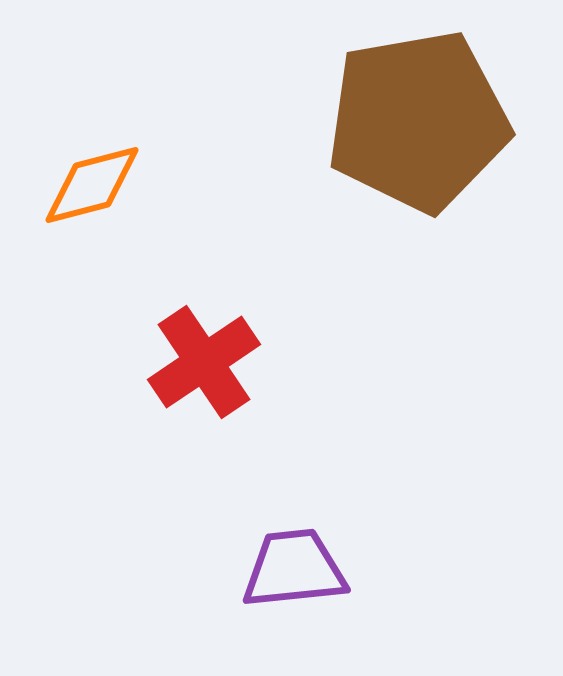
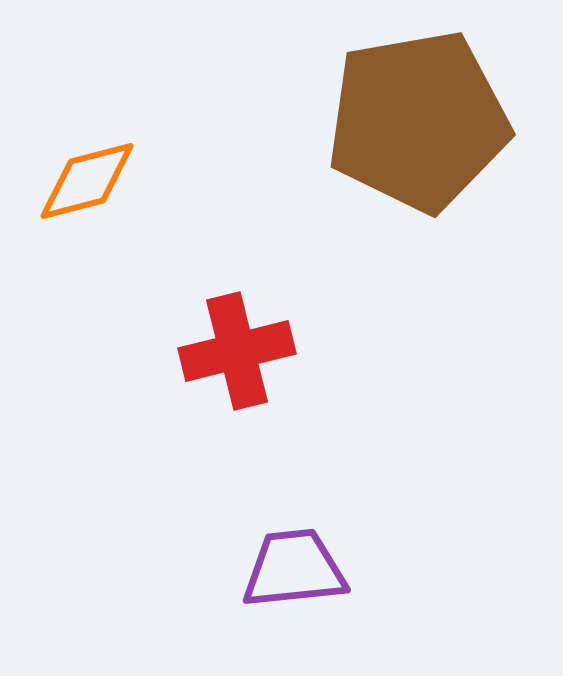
orange diamond: moved 5 px left, 4 px up
red cross: moved 33 px right, 11 px up; rotated 20 degrees clockwise
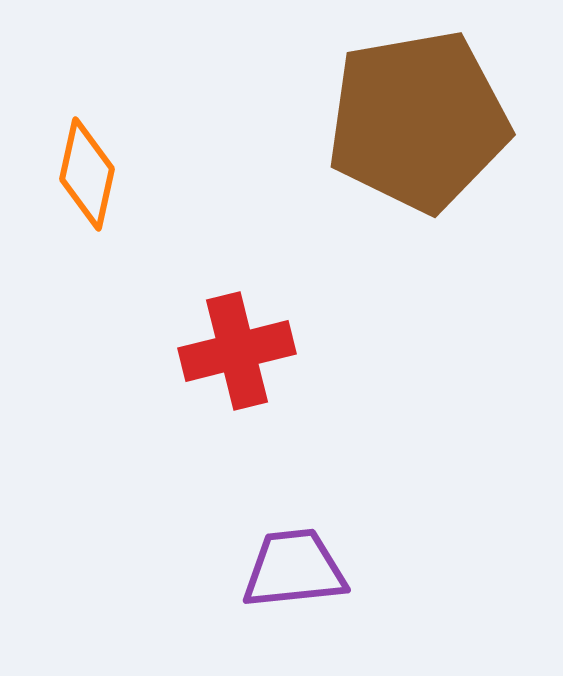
orange diamond: moved 7 px up; rotated 63 degrees counterclockwise
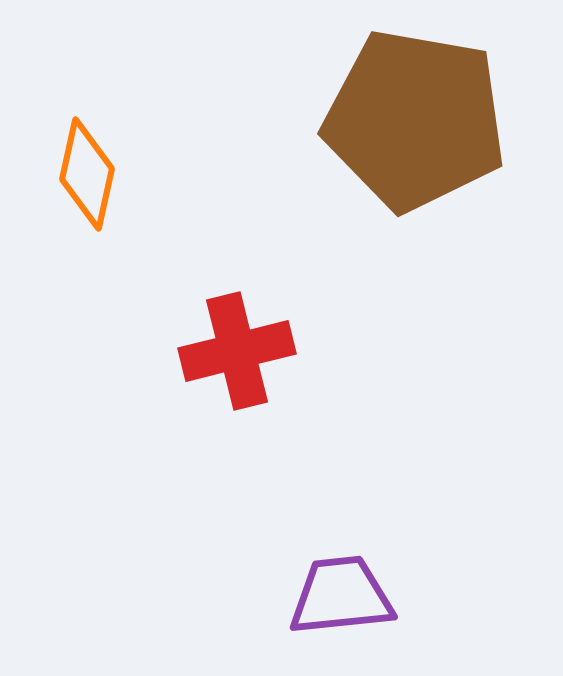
brown pentagon: moved 3 px left, 1 px up; rotated 20 degrees clockwise
purple trapezoid: moved 47 px right, 27 px down
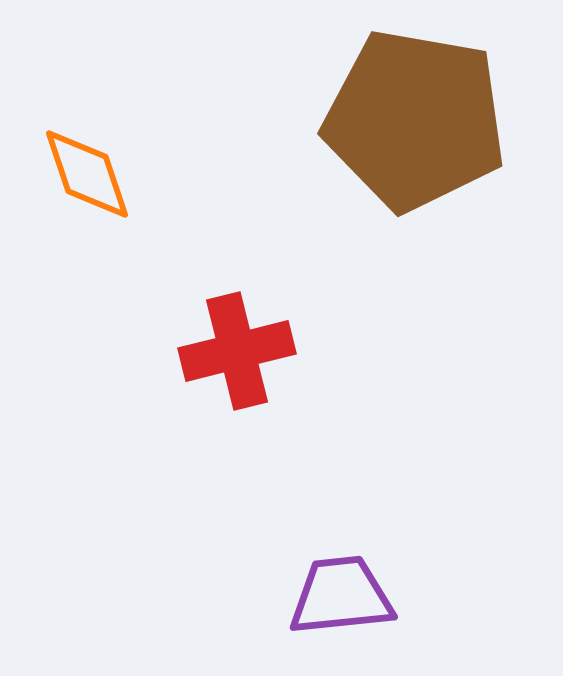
orange diamond: rotated 31 degrees counterclockwise
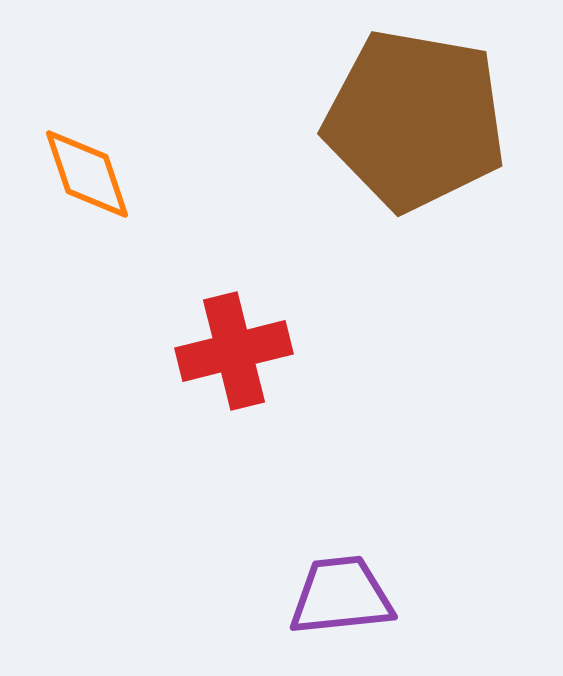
red cross: moved 3 px left
